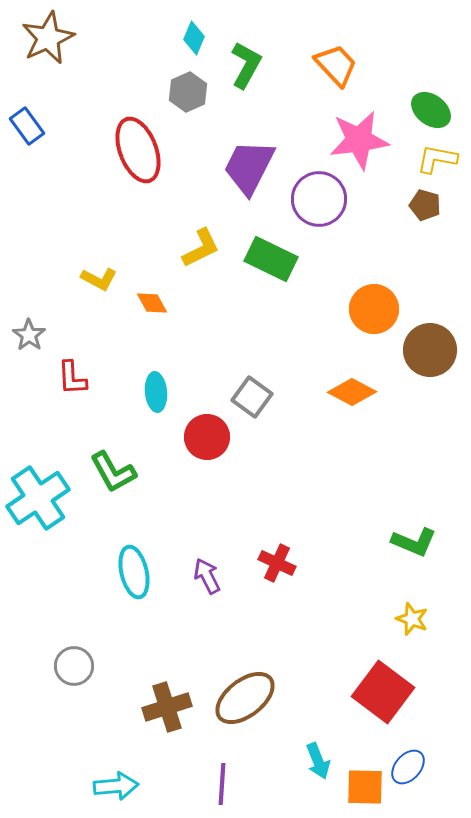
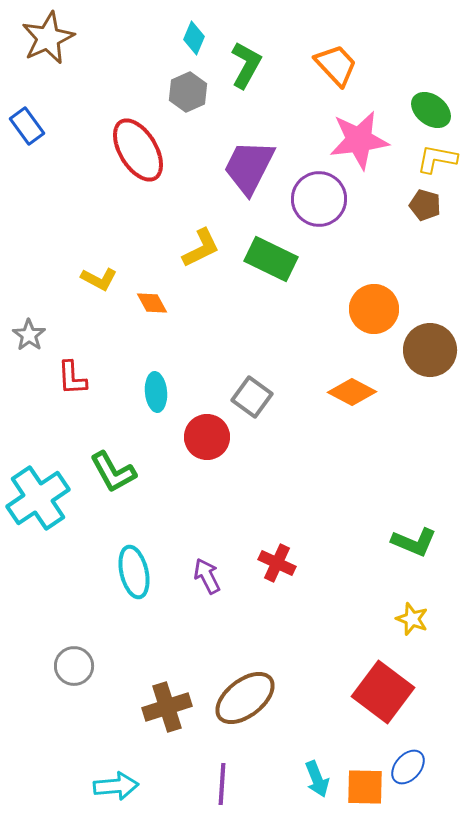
red ellipse at (138, 150): rotated 10 degrees counterclockwise
cyan arrow at (318, 761): moved 1 px left, 18 px down
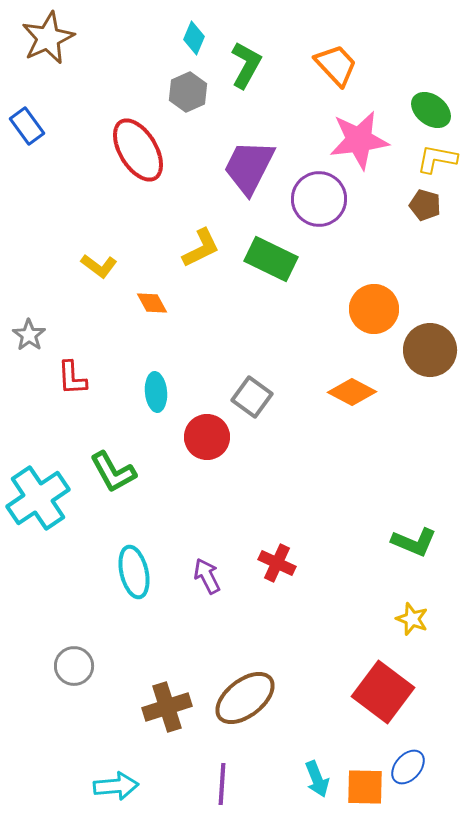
yellow L-shape at (99, 279): moved 13 px up; rotated 9 degrees clockwise
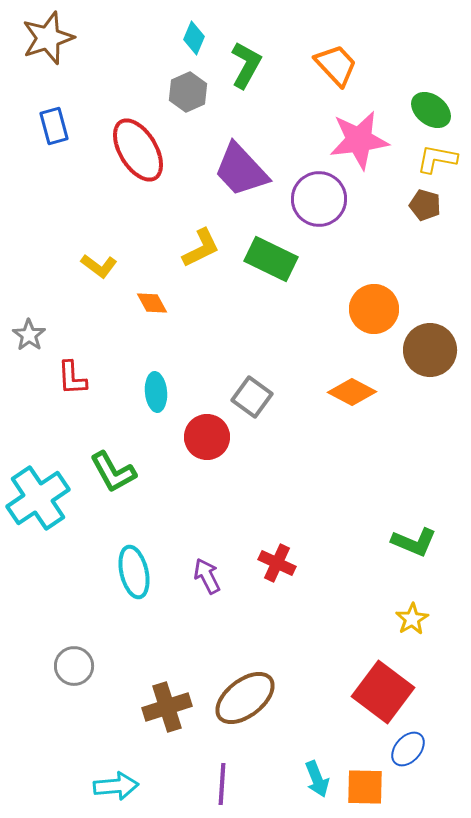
brown star at (48, 38): rotated 6 degrees clockwise
blue rectangle at (27, 126): moved 27 px right; rotated 21 degrees clockwise
purple trapezoid at (249, 167): moved 8 px left, 3 px down; rotated 70 degrees counterclockwise
yellow star at (412, 619): rotated 20 degrees clockwise
blue ellipse at (408, 767): moved 18 px up
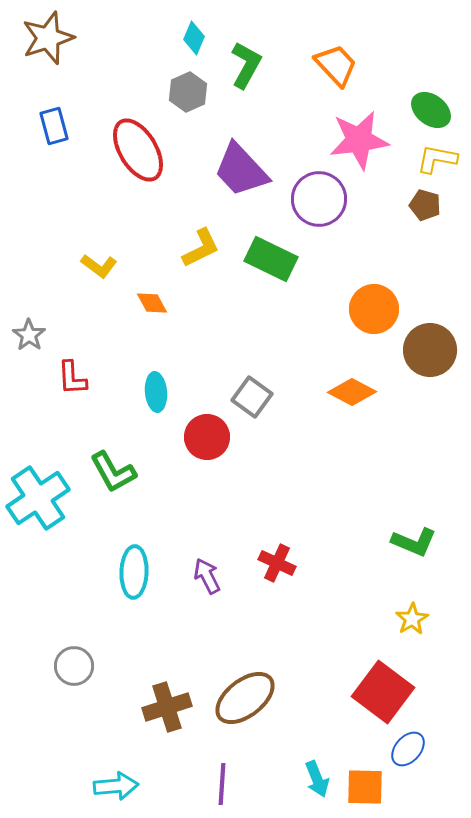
cyan ellipse at (134, 572): rotated 15 degrees clockwise
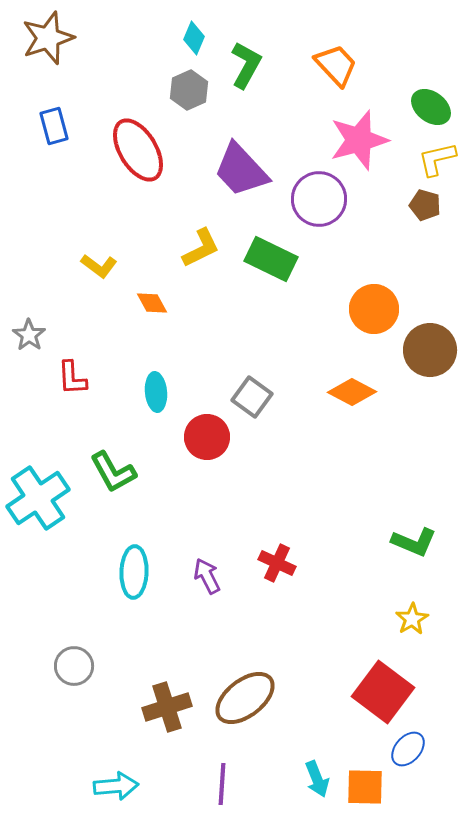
gray hexagon at (188, 92): moved 1 px right, 2 px up
green ellipse at (431, 110): moved 3 px up
pink star at (359, 140): rotated 8 degrees counterclockwise
yellow L-shape at (437, 159): rotated 24 degrees counterclockwise
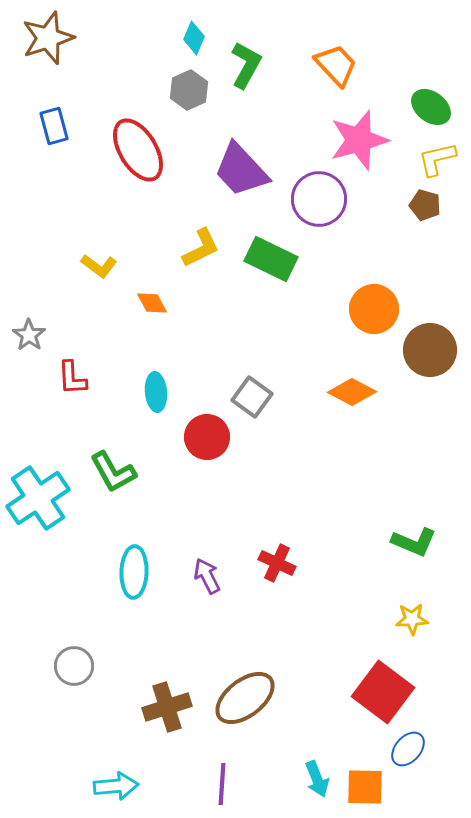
yellow star at (412, 619): rotated 28 degrees clockwise
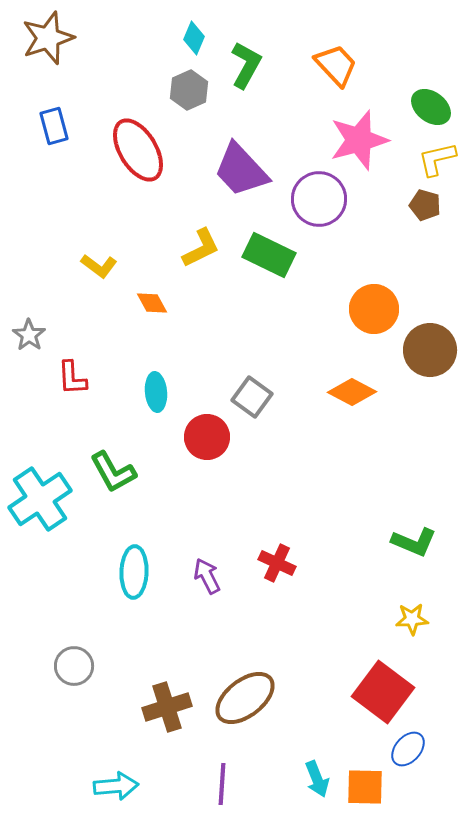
green rectangle at (271, 259): moved 2 px left, 4 px up
cyan cross at (38, 498): moved 2 px right, 1 px down
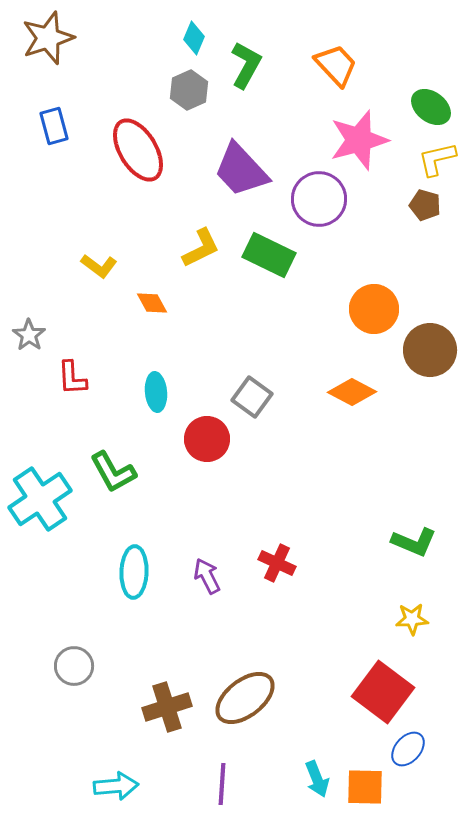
red circle at (207, 437): moved 2 px down
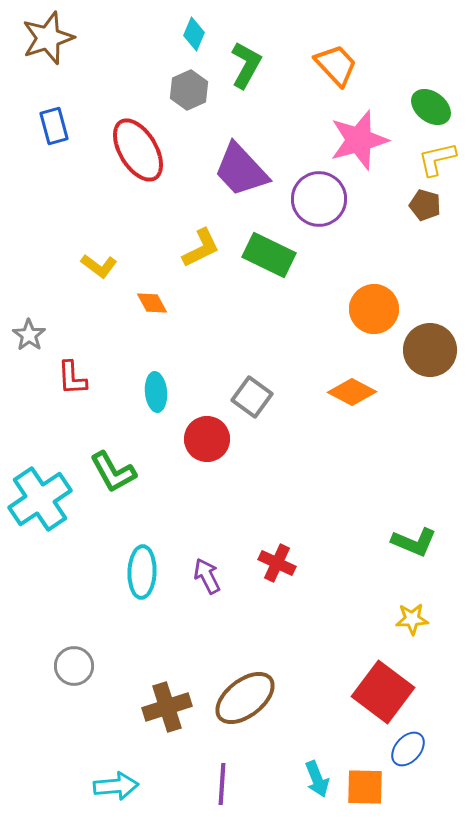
cyan diamond at (194, 38): moved 4 px up
cyan ellipse at (134, 572): moved 8 px right
